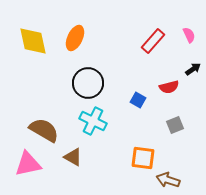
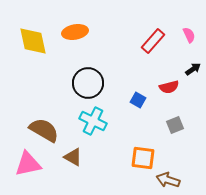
orange ellipse: moved 6 px up; rotated 55 degrees clockwise
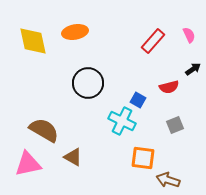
cyan cross: moved 29 px right
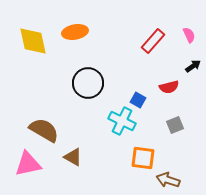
black arrow: moved 3 px up
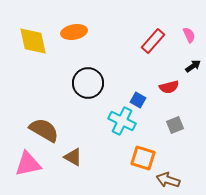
orange ellipse: moved 1 px left
orange square: rotated 10 degrees clockwise
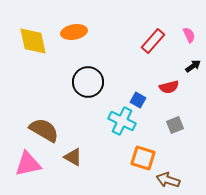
black circle: moved 1 px up
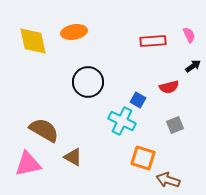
red rectangle: rotated 45 degrees clockwise
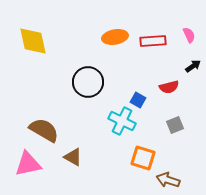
orange ellipse: moved 41 px right, 5 px down
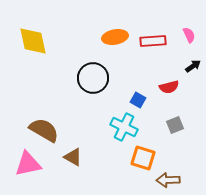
black circle: moved 5 px right, 4 px up
cyan cross: moved 2 px right, 6 px down
brown arrow: rotated 20 degrees counterclockwise
